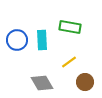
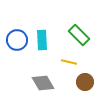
green rectangle: moved 9 px right, 8 px down; rotated 35 degrees clockwise
yellow line: rotated 49 degrees clockwise
gray diamond: moved 1 px right
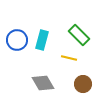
cyan rectangle: rotated 18 degrees clockwise
yellow line: moved 4 px up
brown circle: moved 2 px left, 2 px down
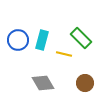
green rectangle: moved 2 px right, 3 px down
blue circle: moved 1 px right
yellow line: moved 5 px left, 4 px up
brown circle: moved 2 px right, 1 px up
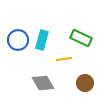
green rectangle: rotated 20 degrees counterclockwise
yellow line: moved 5 px down; rotated 21 degrees counterclockwise
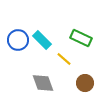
cyan rectangle: rotated 60 degrees counterclockwise
yellow line: rotated 49 degrees clockwise
gray diamond: rotated 10 degrees clockwise
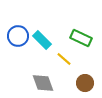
blue circle: moved 4 px up
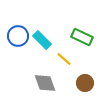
green rectangle: moved 1 px right, 1 px up
gray diamond: moved 2 px right
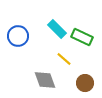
cyan rectangle: moved 15 px right, 11 px up
gray diamond: moved 3 px up
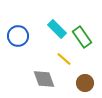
green rectangle: rotated 30 degrees clockwise
gray diamond: moved 1 px left, 1 px up
